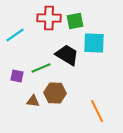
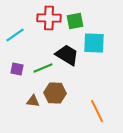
green line: moved 2 px right
purple square: moved 7 px up
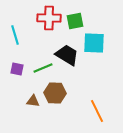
cyan line: rotated 72 degrees counterclockwise
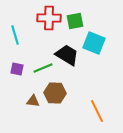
cyan square: rotated 20 degrees clockwise
